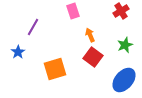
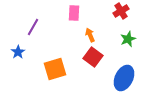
pink rectangle: moved 1 px right, 2 px down; rotated 21 degrees clockwise
green star: moved 3 px right, 6 px up
blue ellipse: moved 2 px up; rotated 15 degrees counterclockwise
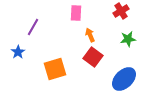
pink rectangle: moved 2 px right
green star: rotated 14 degrees clockwise
blue ellipse: moved 1 px down; rotated 20 degrees clockwise
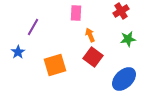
orange square: moved 4 px up
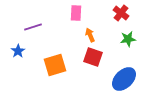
red cross: moved 2 px down; rotated 21 degrees counterclockwise
purple line: rotated 42 degrees clockwise
blue star: moved 1 px up
red square: rotated 18 degrees counterclockwise
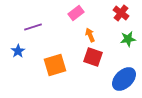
pink rectangle: rotated 49 degrees clockwise
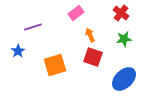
green star: moved 4 px left
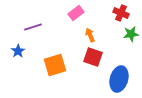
red cross: rotated 14 degrees counterclockwise
green star: moved 7 px right, 5 px up
blue ellipse: moved 5 px left; rotated 30 degrees counterclockwise
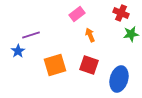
pink rectangle: moved 1 px right, 1 px down
purple line: moved 2 px left, 8 px down
red square: moved 4 px left, 8 px down
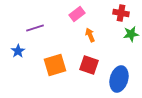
red cross: rotated 14 degrees counterclockwise
purple line: moved 4 px right, 7 px up
